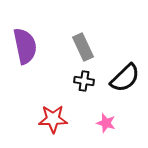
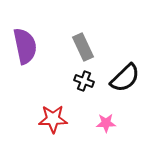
black cross: rotated 12 degrees clockwise
pink star: rotated 18 degrees counterclockwise
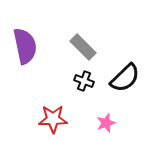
gray rectangle: rotated 20 degrees counterclockwise
pink star: rotated 18 degrees counterclockwise
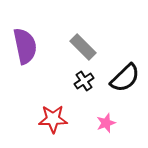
black cross: rotated 36 degrees clockwise
